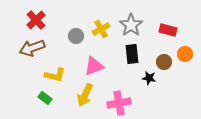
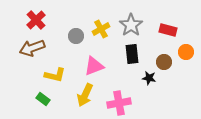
orange circle: moved 1 px right, 2 px up
green rectangle: moved 2 px left, 1 px down
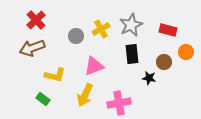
gray star: rotated 10 degrees clockwise
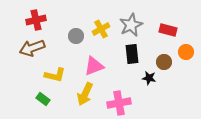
red cross: rotated 30 degrees clockwise
yellow arrow: moved 1 px up
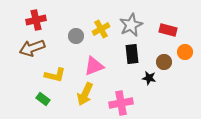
orange circle: moved 1 px left
pink cross: moved 2 px right
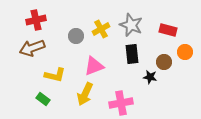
gray star: rotated 25 degrees counterclockwise
black star: moved 1 px right, 1 px up
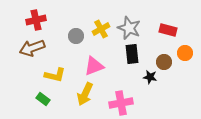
gray star: moved 2 px left, 3 px down
orange circle: moved 1 px down
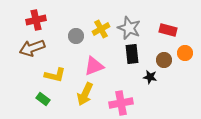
brown circle: moved 2 px up
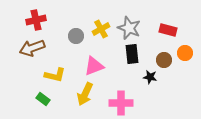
pink cross: rotated 10 degrees clockwise
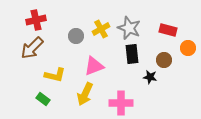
brown arrow: rotated 25 degrees counterclockwise
orange circle: moved 3 px right, 5 px up
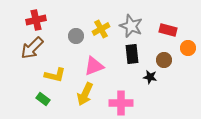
gray star: moved 2 px right, 2 px up
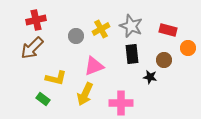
yellow L-shape: moved 1 px right, 3 px down
